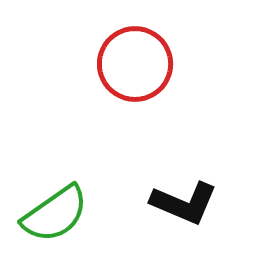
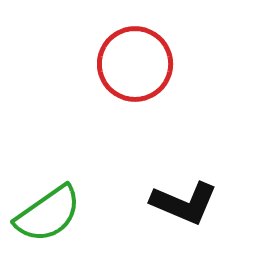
green semicircle: moved 7 px left
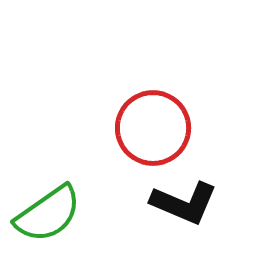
red circle: moved 18 px right, 64 px down
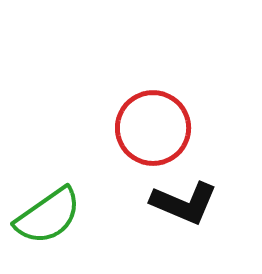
green semicircle: moved 2 px down
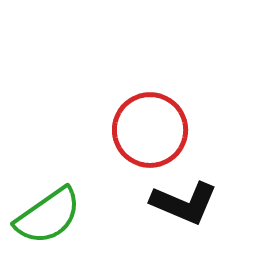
red circle: moved 3 px left, 2 px down
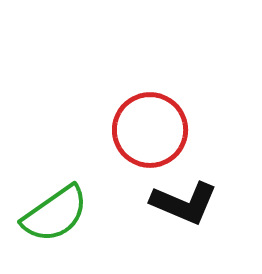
green semicircle: moved 7 px right, 2 px up
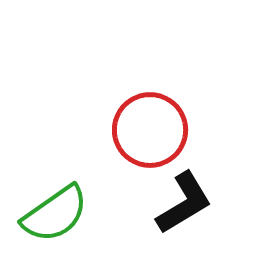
black L-shape: rotated 54 degrees counterclockwise
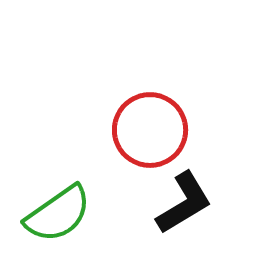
green semicircle: moved 3 px right
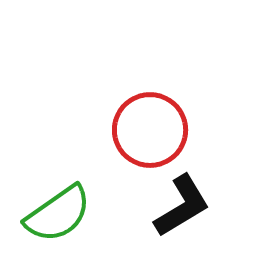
black L-shape: moved 2 px left, 3 px down
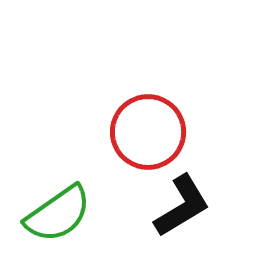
red circle: moved 2 px left, 2 px down
